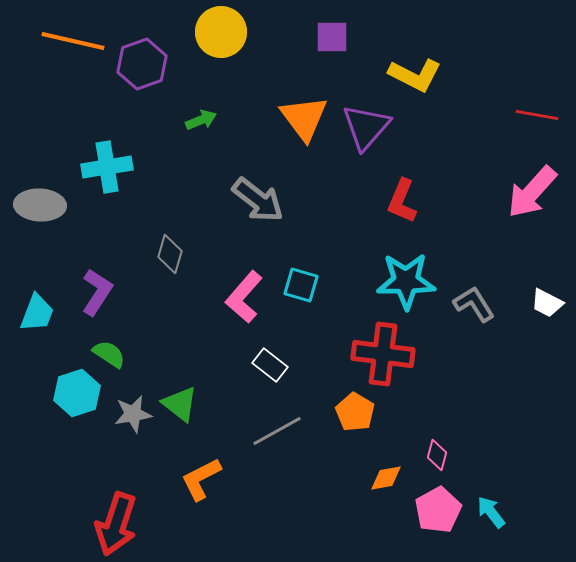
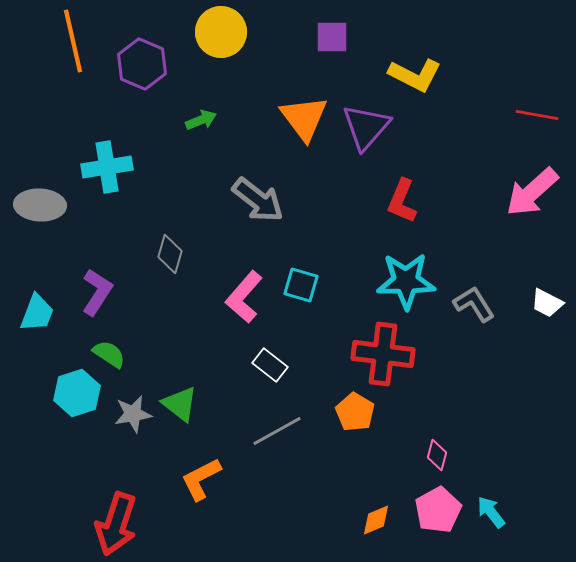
orange line: rotated 64 degrees clockwise
purple hexagon: rotated 18 degrees counterclockwise
pink arrow: rotated 6 degrees clockwise
orange diamond: moved 10 px left, 42 px down; rotated 12 degrees counterclockwise
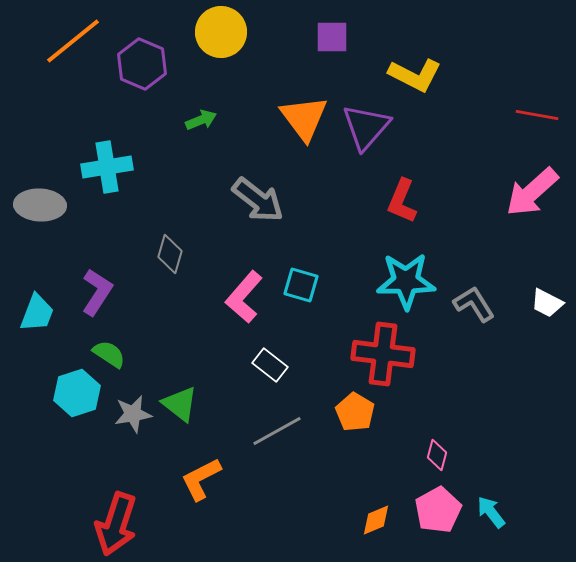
orange line: rotated 64 degrees clockwise
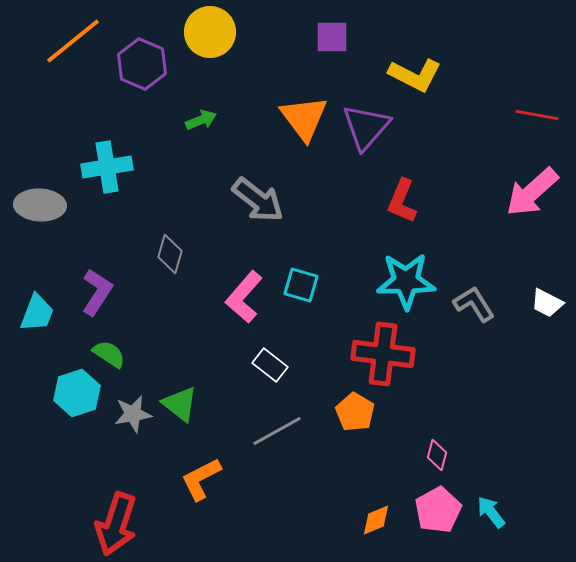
yellow circle: moved 11 px left
